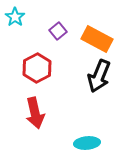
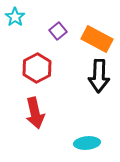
black arrow: rotated 20 degrees counterclockwise
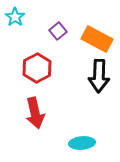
cyan ellipse: moved 5 px left
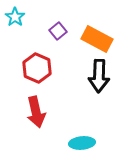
red hexagon: rotated 8 degrees counterclockwise
red arrow: moved 1 px right, 1 px up
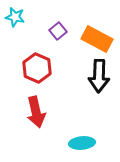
cyan star: rotated 24 degrees counterclockwise
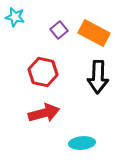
purple square: moved 1 px right, 1 px up
orange rectangle: moved 3 px left, 6 px up
red hexagon: moved 6 px right, 4 px down; rotated 12 degrees counterclockwise
black arrow: moved 1 px left, 1 px down
red arrow: moved 8 px right, 1 px down; rotated 92 degrees counterclockwise
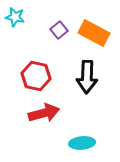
red hexagon: moved 7 px left, 4 px down
black arrow: moved 11 px left
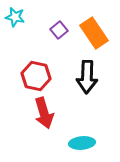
orange rectangle: rotated 28 degrees clockwise
red arrow: rotated 88 degrees clockwise
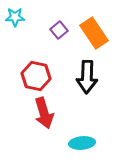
cyan star: rotated 12 degrees counterclockwise
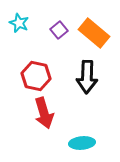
cyan star: moved 4 px right, 6 px down; rotated 24 degrees clockwise
orange rectangle: rotated 16 degrees counterclockwise
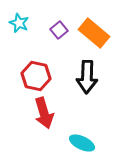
cyan ellipse: rotated 30 degrees clockwise
